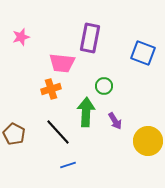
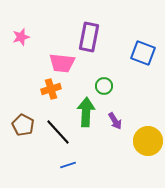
purple rectangle: moved 1 px left, 1 px up
brown pentagon: moved 9 px right, 9 px up
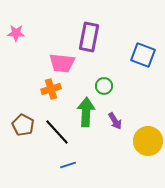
pink star: moved 5 px left, 4 px up; rotated 18 degrees clockwise
blue square: moved 2 px down
black line: moved 1 px left
